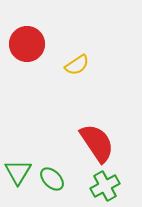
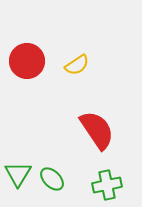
red circle: moved 17 px down
red semicircle: moved 13 px up
green triangle: moved 2 px down
green cross: moved 2 px right, 1 px up; rotated 16 degrees clockwise
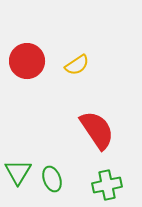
green triangle: moved 2 px up
green ellipse: rotated 25 degrees clockwise
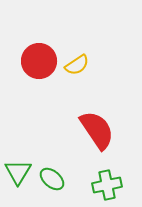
red circle: moved 12 px right
green ellipse: rotated 30 degrees counterclockwise
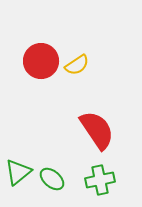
red circle: moved 2 px right
green triangle: rotated 20 degrees clockwise
green cross: moved 7 px left, 5 px up
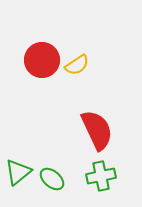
red circle: moved 1 px right, 1 px up
red semicircle: rotated 9 degrees clockwise
green cross: moved 1 px right, 4 px up
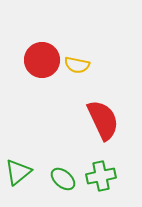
yellow semicircle: rotated 45 degrees clockwise
red semicircle: moved 6 px right, 10 px up
green ellipse: moved 11 px right
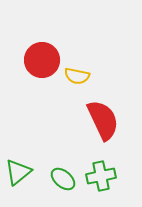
yellow semicircle: moved 11 px down
